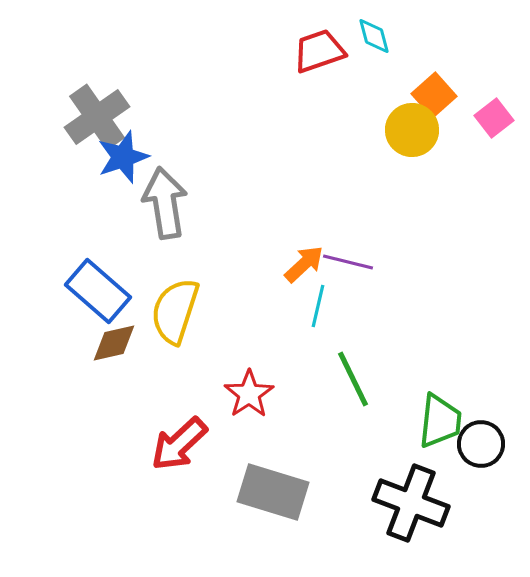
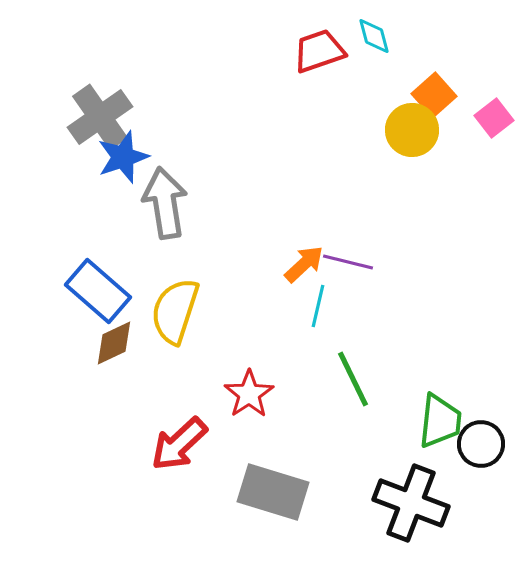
gray cross: moved 3 px right
brown diamond: rotated 12 degrees counterclockwise
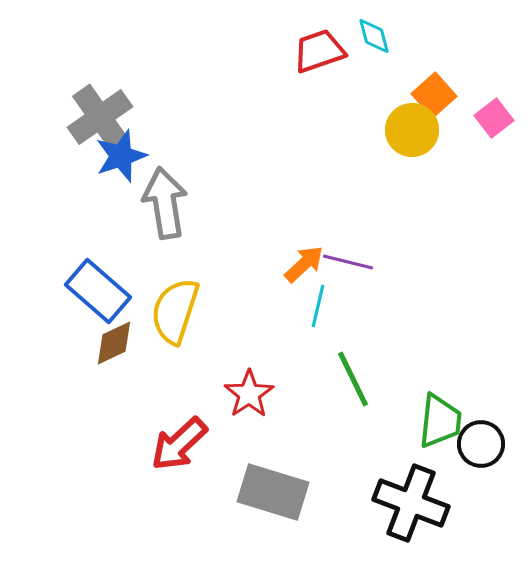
blue star: moved 2 px left, 1 px up
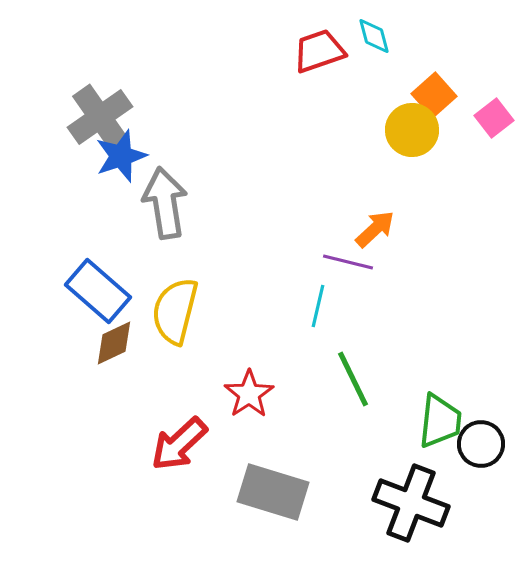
orange arrow: moved 71 px right, 35 px up
yellow semicircle: rotated 4 degrees counterclockwise
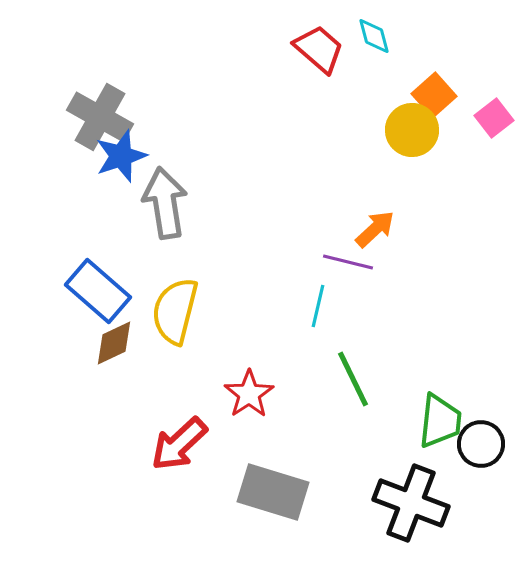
red trapezoid: moved 2 px up; rotated 60 degrees clockwise
gray cross: rotated 26 degrees counterclockwise
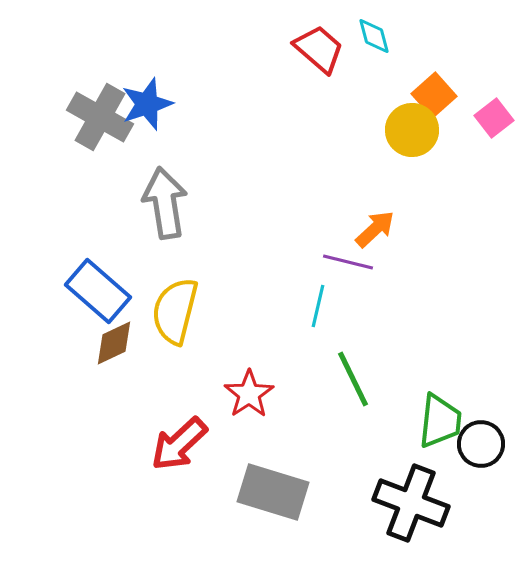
blue star: moved 26 px right, 52 px up
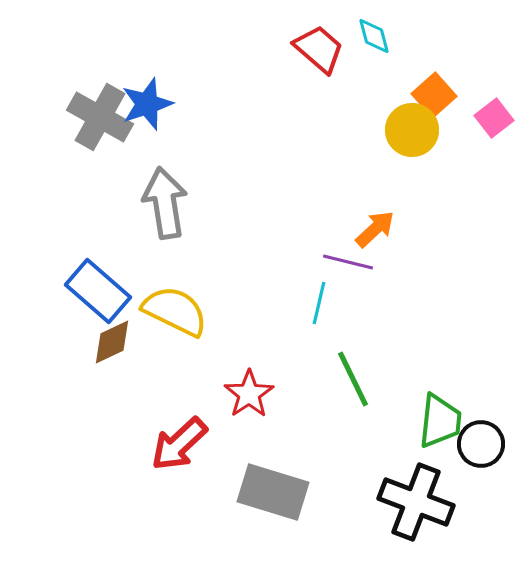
cyan line: moved 1 px right, 3 px up
yellow semicircle: rotated 102 degrees clockwise
brown diamond: moved 2 px left, 1 px up
black cross: moved 5 px right, 1 px up
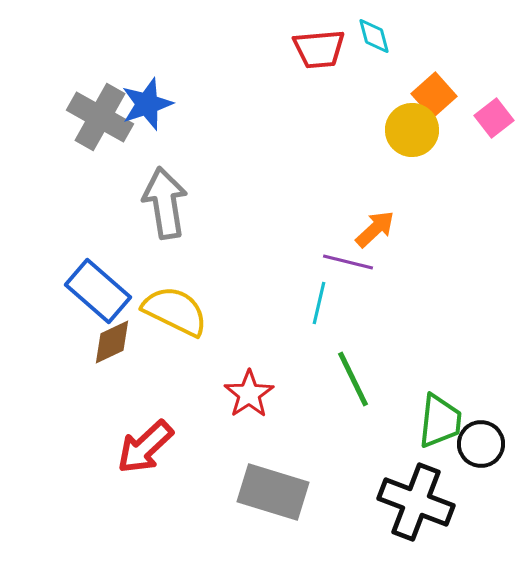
red trapezoid: rotated 134 degrees clockwise
red arrow: moved 34 px left, 3 px down
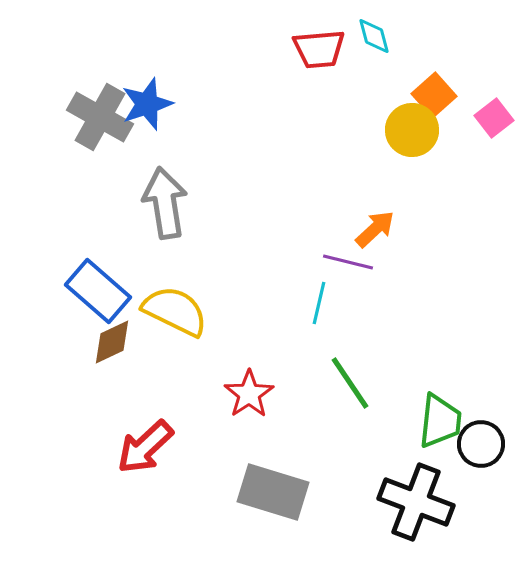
green line: moved 3 px left, 4 px down; rotated 8 degrees counterclockwise
